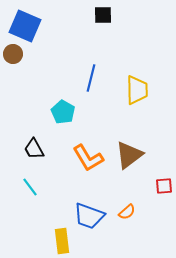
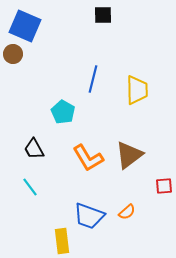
blue line: moved 2 px right, 1 px down
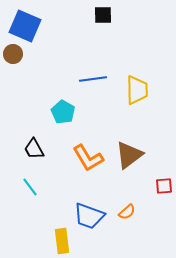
blue line: rotated 68 degrees clockwise
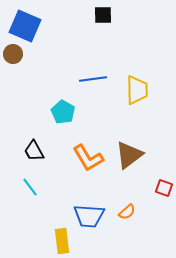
black trapezoid: moved 2 px down
red square: moved 2 px down; rotated 24 degrees clockwise
blue trapezoid: rotated 16 degrees counterclockwise
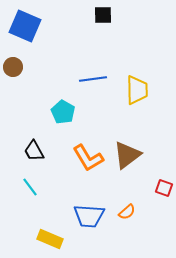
brown circle: moved 13 px down
brown triangle: moved 2 px left
yellow rectangle: moved 12 px left, 2 px up; rotated 60 degrees counterclockwise
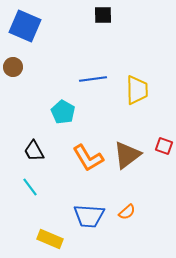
red square: moved 42 px up
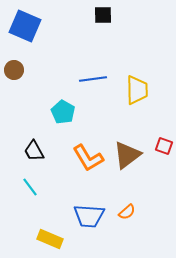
brown circle: moved 1 px right, 3 px down
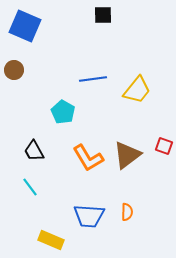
yellow trapezoid: rotated 40 degrees clockwise
orange semicircle: rotated 48 degrees counterclockwise
yellow rectangle: moved 1 px right, 1 px down
